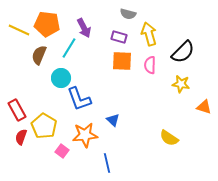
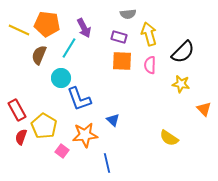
gray semicircle: rotated 21 degrees counterclockwise
orange triangle: moved 2 px down; rotated 28 degrees clockwise
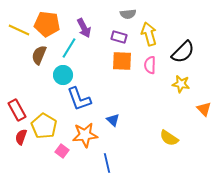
cyan circle: moved 2 px right, 3 px up
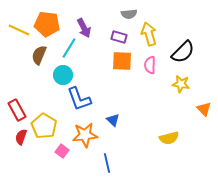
gray semicircle: moved 1 px right
yellow semicircle: rotated 48 degrees counterclockwise
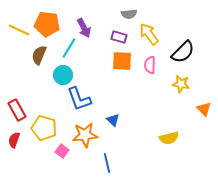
yellow arrow: rotated 20 degrees counterclockwise
yellow pentagon: moved 2 px down; rotated 15 degrees counterclockwise
red semicircle: moved 7 px left, 3 px down
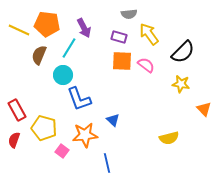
pink semicircle: moved 4 px left; rotated 126 degrees clockwise
